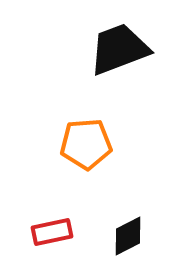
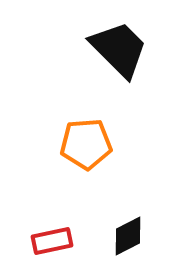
black trapezoid: rotated 66 degrees clockwise
red rectangle: moved 9 px down
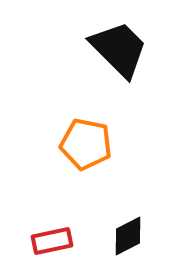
orange pentagon: rotated 15 degrees clockwise
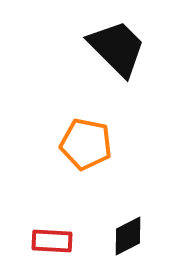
black trapezoid: moved 2 px left, 1 px up
red rectangle: rotated 15 degrees clockwise
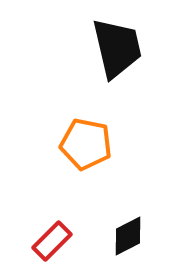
black trapezoid: rotated 32 degrees clockwise
red rectangle: rotated 48 degrees counterclockwise
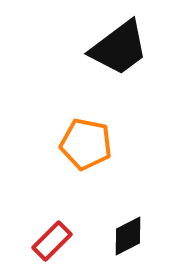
black trapezoid: moved 2 px right; rotated 66 degrees clockwise
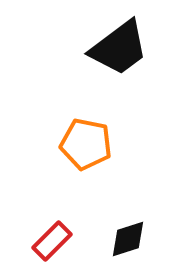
black diamond: moved 3 px down; rotated 9 degrees clockwise
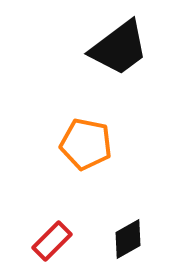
black diamond: rotated 12 degrees counterclockwise
